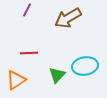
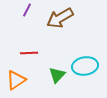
brown arrow: moved 8 px left
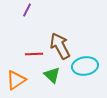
brown arrow: moved 28 px down; rotated 92 degrees clockwise
red line: moved 5 px right, 1 px down
green triangle: moved 5 px left; rotated 30 degrees counterclockwise
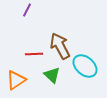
cyan ellipse: rotated 50 degrees clockwise
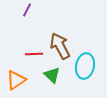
cyan ellipse: rotated 60 degrees clockwise
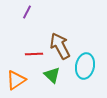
purple line: moved 2 px down
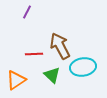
cyan ellipse: moved 2 px left, 1 px down; rotated 70 degrees clockwise
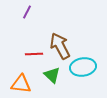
orange triangle: moved 5 px right, 4 px down; rotated 40 degrees clockwise
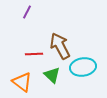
orange triangle: moved 1 px right, 2 px up; rotated 30 degrees clockwise
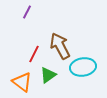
red line: rotated 60 degrees counterclockwise
green triangle: moved 4 px left; rotated 42 degrees clockwise
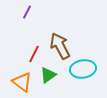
cyan ellipse: moved 2 px down
